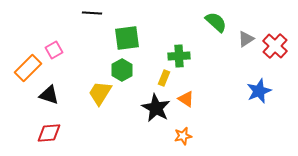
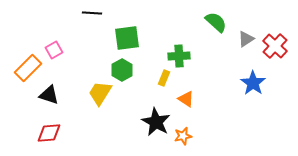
blue star: moved 6 px left, 8 px up; rotated 15 degrees counterclockwise
black star: moved 14 px down
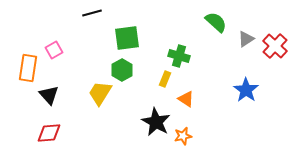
black line: rotated 18 degrees counterclockwise
green cross: rotated 20 degrees clockwise
orange rectangle: rotated 36 degrees counterclockwise
yellow rectangle: moved 1 px right, 1 px down
blue star: moved 7 px left, 7 px down
black triangle: rotated 30 degrees clockwise
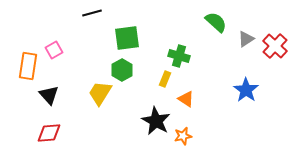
orange rectangle: moved 2 px up
black star: moved 1 px up
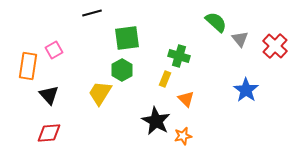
gray triangle: moved 6 px left; rotated 36 degrees counterclockwise
orange triangle: rotated 12 degrees clockwise
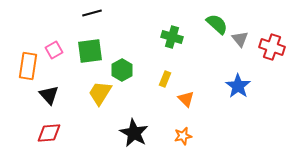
green semicircle: moved 1 px right, 2 px down
green square: moved 37 px left, 13 px down
red cross: moved 3 px left, 1 px down; rotated 25 degrees counterclockwise
green cross: moved 7 px left, 19 px up
blue star: moved 8 px left, 4 px up
black star: moved 22 px left, 12 px down
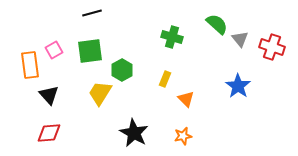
orange rectangle: moved 2 px right, 1 px up; rotated 16 degrees counterclockwise
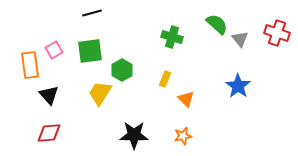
red cross: moved 5 px right, 14 px up
black star: moved 2 px down; rotated 28 degrees counterclockwise
